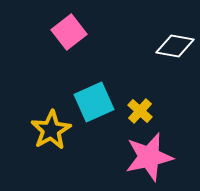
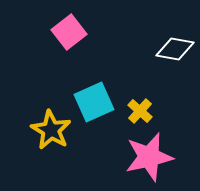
white diamond: moved 3 px down
yellow star: rotated 12 degrees counterclockwise
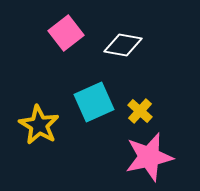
pink square: moved 3 px left, 1 px down
white diamond: moved 52 px left, 4 px up
yellow star: moved 12 px left, 5 px up
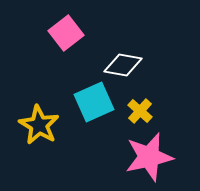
white diamond: moved 20 px down
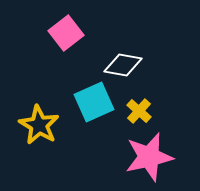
yellow cross: moved 1 px left
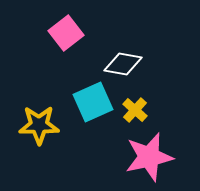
white diamond: moved 1 px up
cyan square: moved 1 px left
yellow cross: moved 4 px left, 1 px up
yellow star: rotated 30 degrees counterclockwise
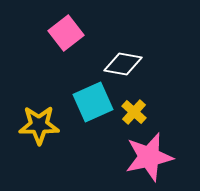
yellow cross: moved 1 px left, 2 px down
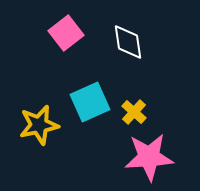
white diamond: moved 5 px right, 22 px up; rotated 72 degrees clockwise
cyan square: moved 3 px left
yellow star: rotated 12 degrees counterclockwise
pink star: rotated 9 degrees clockwise
